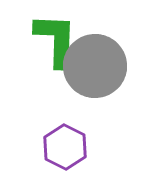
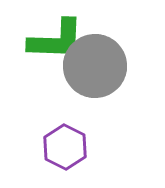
green L-shape: rotated 90 degrees clockwise
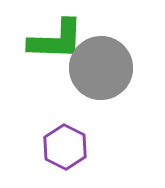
gray circle: moved 6 px right, 2 px down
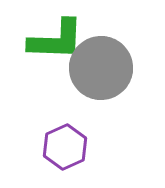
purple hexagon: rotated 9 degrees clockwise
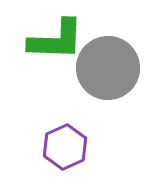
gray circle: moved 7 px right
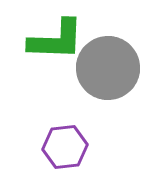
purple hexagon: rotated 18 degrees clockwise
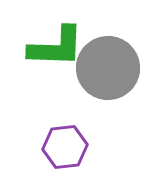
green L-shape: moved 7 px down
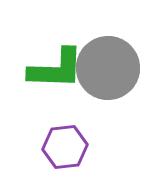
green L-shape: moved 22 px down
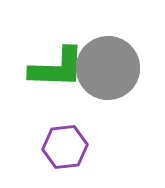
green L-shape: moved 1 px right, 1 px up
